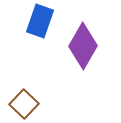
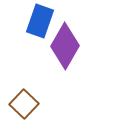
purple diamond: moved 18 px left
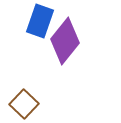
purple diamond: moved 5 px up; rotated 9 degrees clockwise
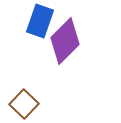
purple diamond: rotated 6 degrees clockwise
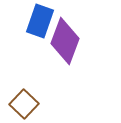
purple diamond: rotated 24 degrees counterclockwise
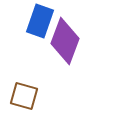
brown square: moved 8 px up; rotated 28 degrees counterclockwise
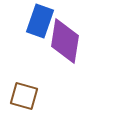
purple diamond: rotated 12 degrees counterclockwise
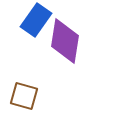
blue rectangle: moved 4 px left, 1 px up; rotated 16 degrees clockwise
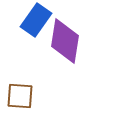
brown square: moved 4 px left; rotated 12 degrees counterclockwise
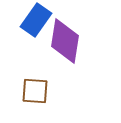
brown square: moved 15 px right, 5 px up
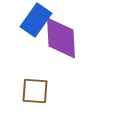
purple diamond: moved 4 px left, 3 px up; rotated 12 degrees counterclockwise
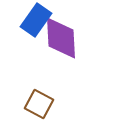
brown square: moved 4 px right, 13 px down; rotated 24 degrees clockwise
